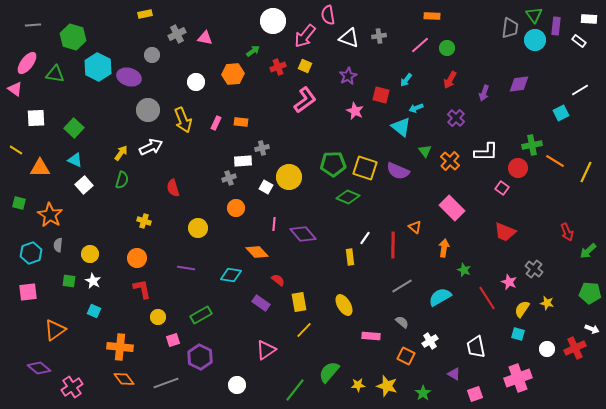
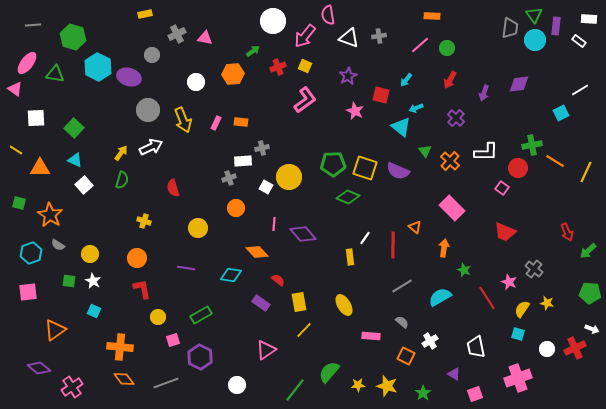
gray semicircle at (58, 245): rotated 64 degrees counterclockwise
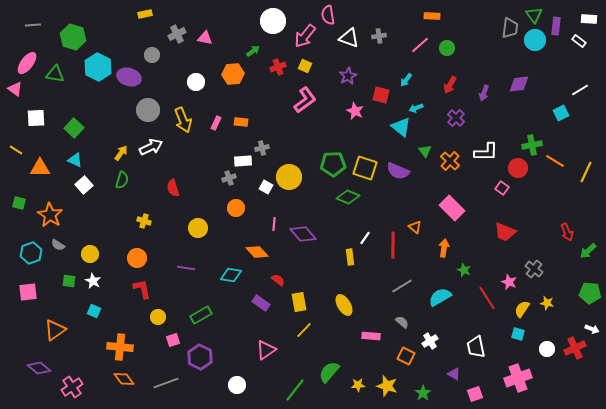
red arrow at (450, 80): moved 5 px down
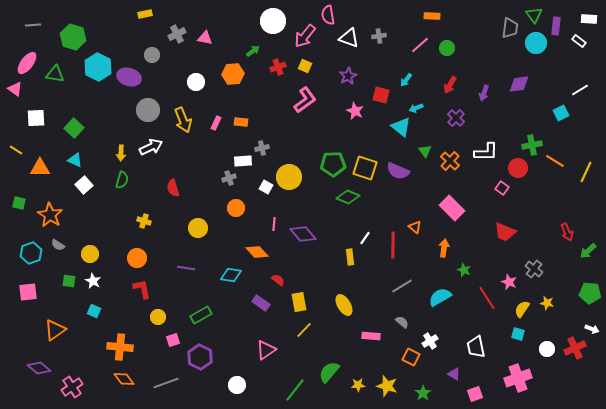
cyan circle at (535, 40): moved 1 px right, 3 px down
yellow arrow at (121, 153): rotated 147 degrees clockwise
orange square at (406, 356): moved 5 px right, 1 px down
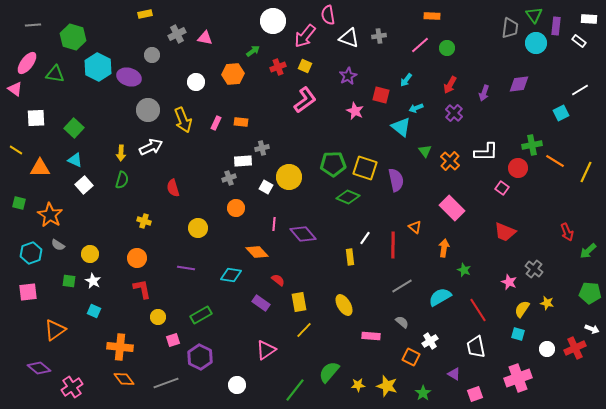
purple cross at (456, 118): moved 2 px left, 5 px up
purple semicircle at (398, 171): moved 2 px left, 9 px down; rotated 125 degrees counterclockwise
red line at (487, 298): moved 9 px left, 12 px down
